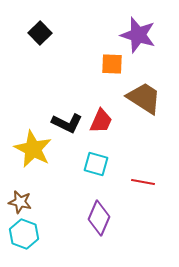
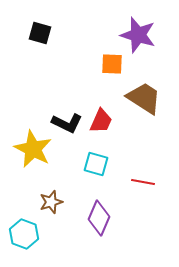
black square: rotated 30 degrees counterclockwise
brown star: moved 31 px right; rotated 30 degrees counterclockwise
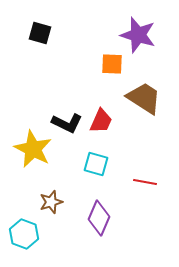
red line: moved 2 px right
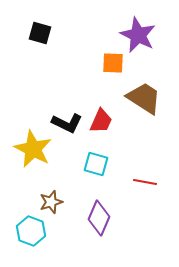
purple star: rotated 9 degrees clockwise
orange square: moved 1 px right, 1 px up
cyan hexagon: moved 7 px right, 3 px up
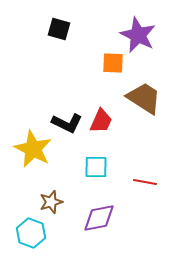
black square: moved 19 px right, 4 px up
cyan square: moved 3 px down; rotated 15 degrees counterclockwise
purple diamond: rotated 56 degrees clockwise
cyan hexagon: moved 2 px down
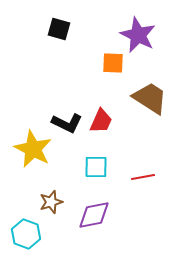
brown trapezoid: moved 6 px right
red line: moved 2 px left, 5 px up; rotated 20 degrees counterclockwise
purple diamond: moved 5 px left, 3 px up
cyan hexagon: moved 5 px left, 1 px down
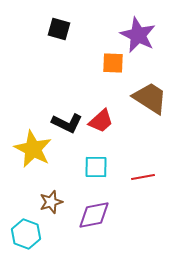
red trapezoid: rotated 24 degrees clockwise
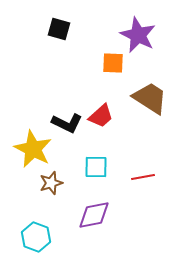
red trapezoid: moved 5 px up
brown star: moved 19 px up
cyan hexagon: moved 10 px right, 3 px down
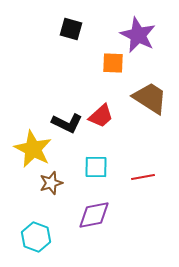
black square: moved 12 px right
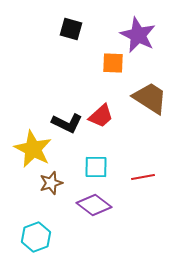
purple diamond: moved 10 px up; rotated 48 degrees clockwise
cyan hexagon: rotated 20 degrees clockwise
